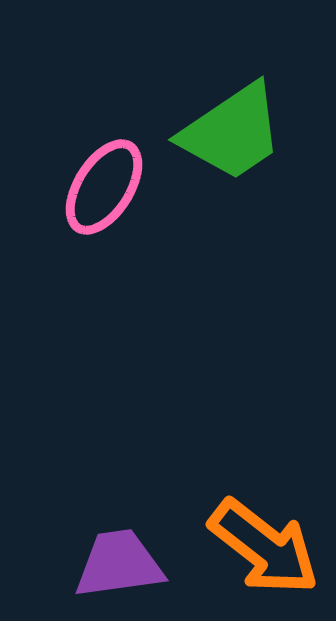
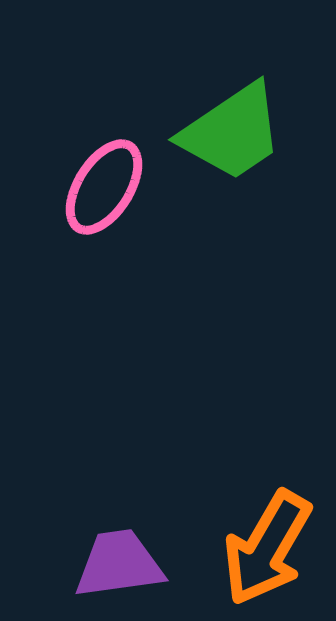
orange arrow: moved 3 px right, 1 px down; rotated 82 degrees clockwise
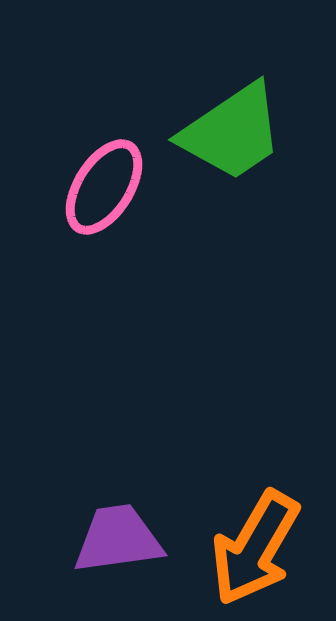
orange arrow: moved 12 px left
purple trapezoid: moved 1 px left, 25 px up
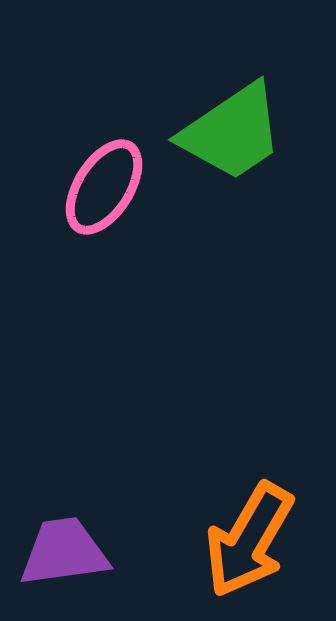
purple trapezoid: moved 54 px left, 13 px down
orange arrow: moved 6 px left, 8 px up
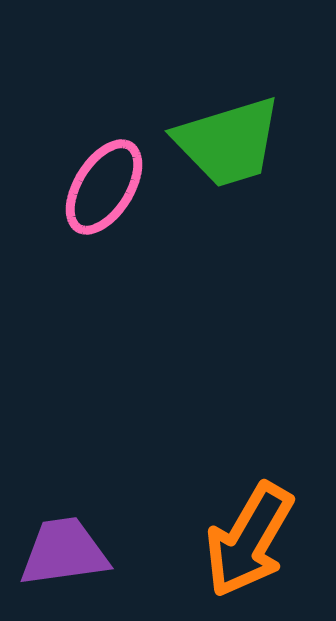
green trapezoid: moved 4 px left, 10 px down; rotated 17 degrees clockwise
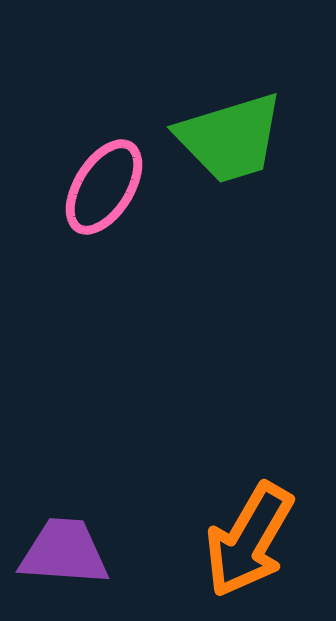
green trapezoid: moved 2 px right, 4 px up
purple trapezoid: rotated 12 degrees clockwise
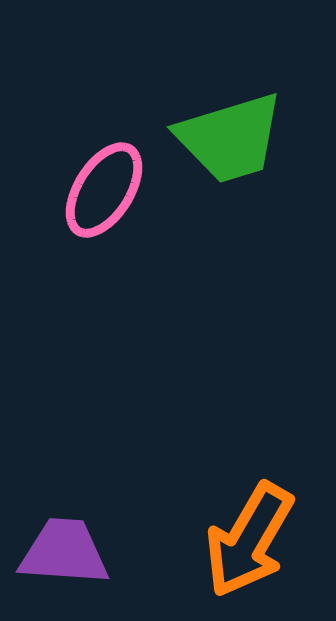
pink ellipse: moved 3 px down
